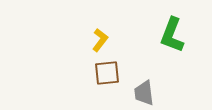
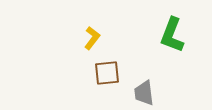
yellow L-shape: moved 8 px left, 2 px up
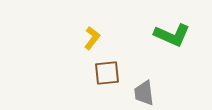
green L-shape: rotated 87 degrees counterclockwise
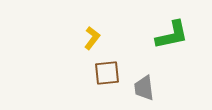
green L-shape: rotated 36 degrees counterclockwise
gray trapezoid: moved 5 px up
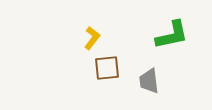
brown square: moved 5 px up
gray trapezoid: moved 5 px right, 7 px up
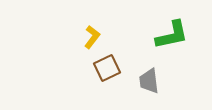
yellow L-shape: moved 1 px up
brown square: rotated 20 degrees counterclockwise
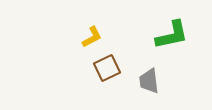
yellow L-shape: rotated 25 degrees clockwise
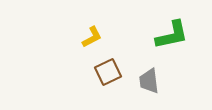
brown square: moved 1 px right, 4 px down
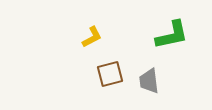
brown square: moved 2 px right, 2 px down; rotated 12 degrees clockwise
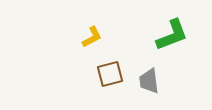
green L-shape: rotated 9 degrees counterclockwise
